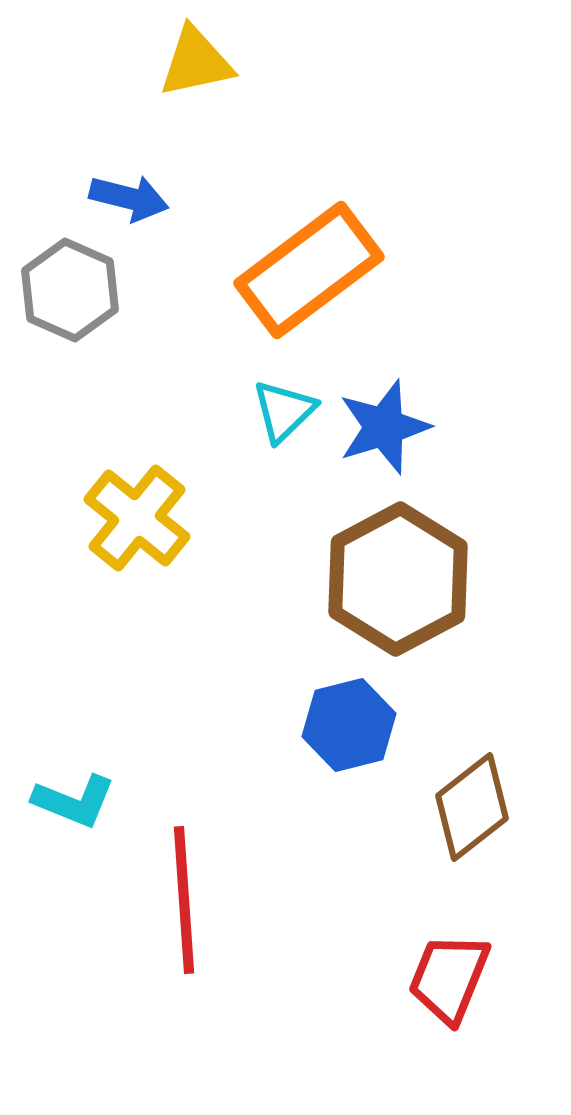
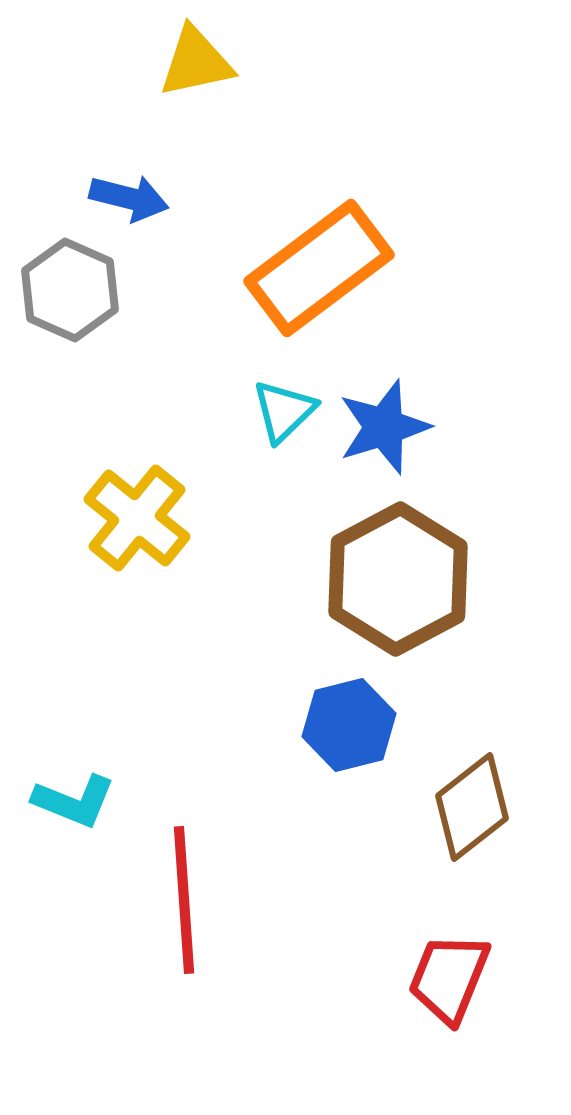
orange rectangle: moved 10 px right, 2 px up
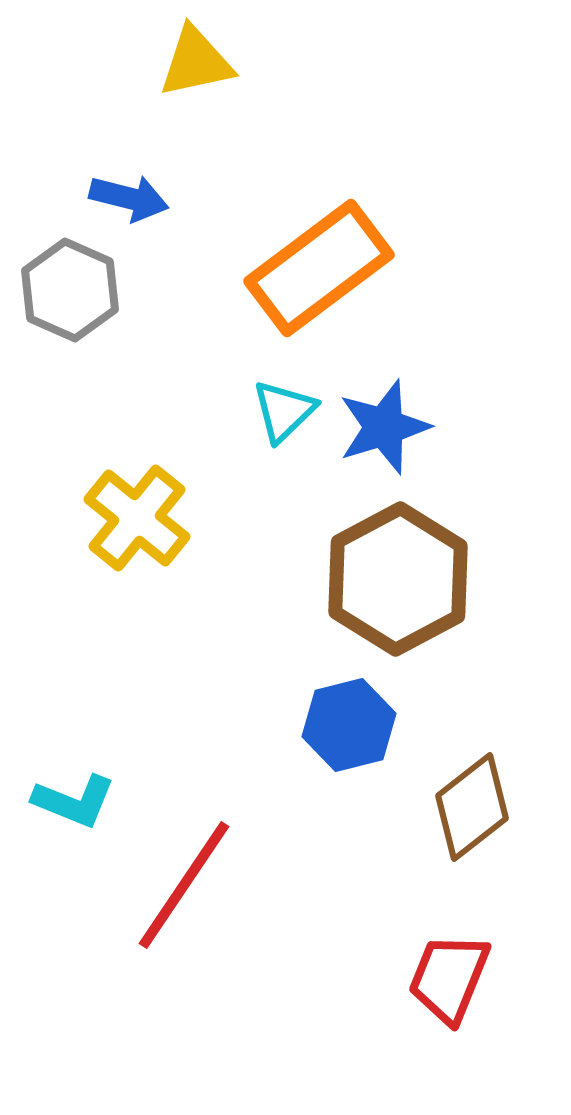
red line: moved 15 px up; rotated 38 degrees clockwise
